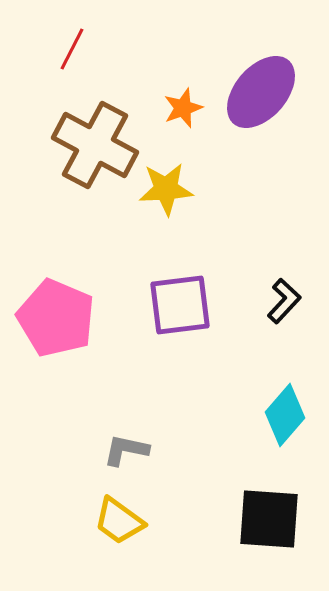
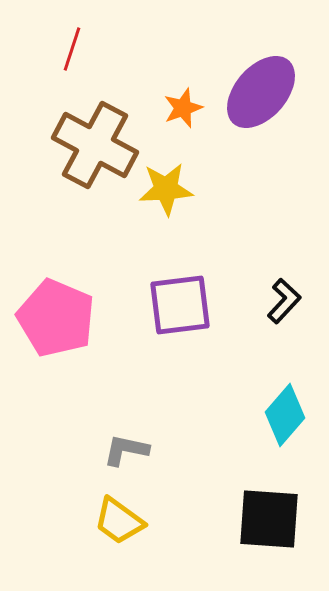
red line: rotated 9 degrees counterclockwise
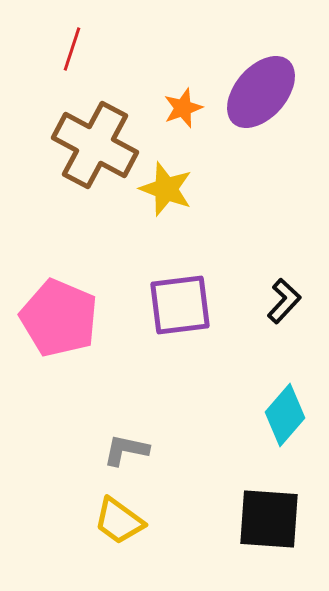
yellow star: rotated 24 degrees clockwise
pink pentagon: moved 3 px right
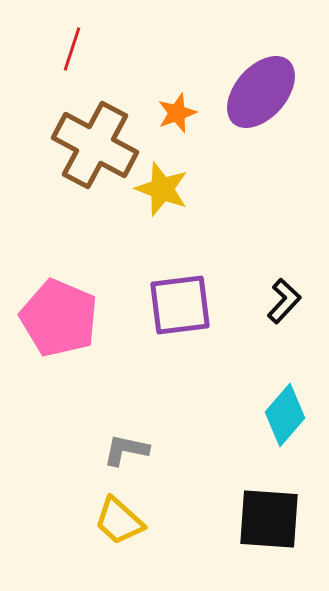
orange star: moved 6 px left, 5 px down
yellow star: moved 4 px left
yellow trapezoid: rotated 6 degrees clockwise
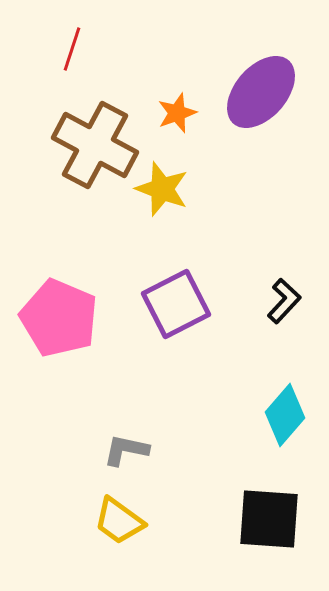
purple square: moved 4 px left, 1 px up; rotated 20 degrees counterclockwise
yellow trapezoid: rotated 6 degrees counterclockwise
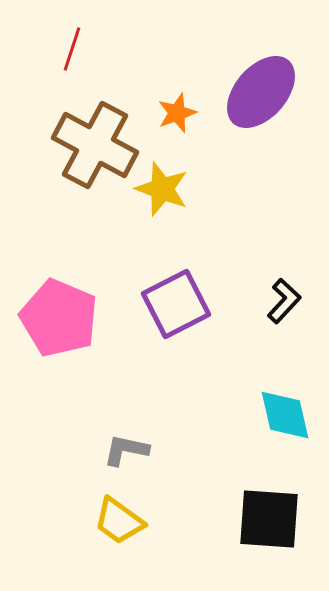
cyan diamond: rotated 54 degrees counterclockwise
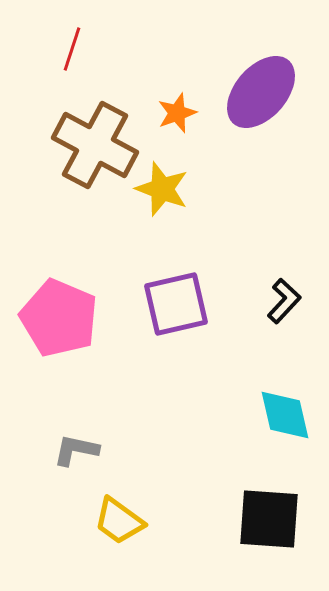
purple square: rotated 14 degrees clockwise
gray L-shape: moved 50 px left
